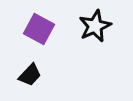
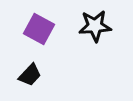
black star: rotated 20 degrees clockwise
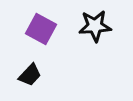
purple square: moved 2 px right
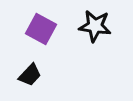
black star: rotated 12 degrees clockwise
